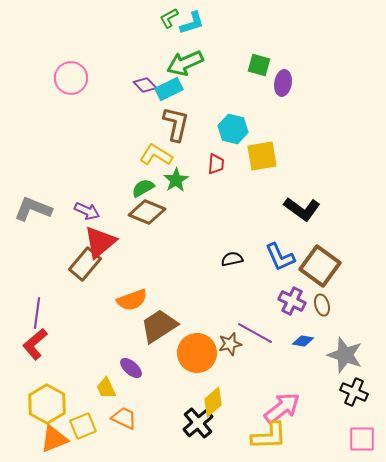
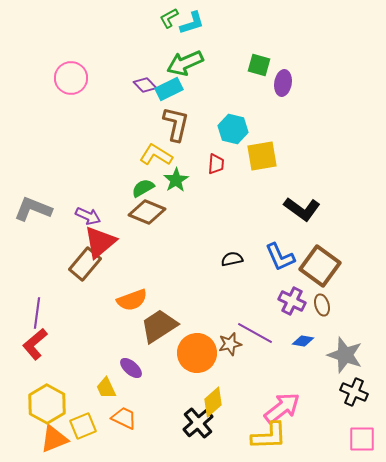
purple arrow at (87, 211): moved 1 px right, 5 px down
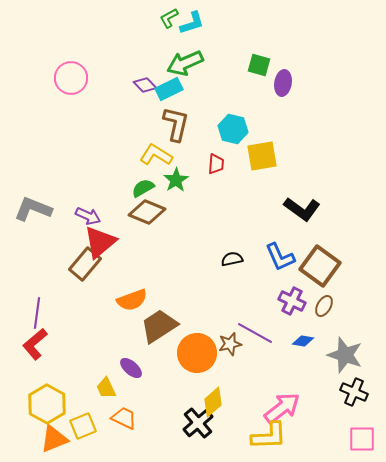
brown ellipse at (322, 305): moved 2 px right, 1 px down; rotated 45 degrees clockwise
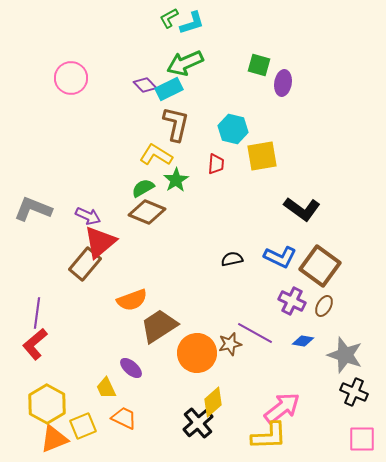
blue L-shape at (280, 257): rotated 40 degrees counterclockwise
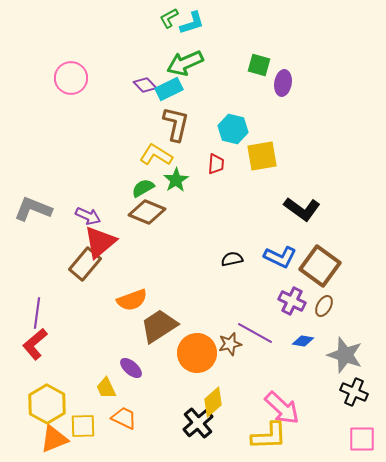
pink arrow at (282, 408): rotated 81 degrees clockwise
yellow square at (83, 426): rotated 20 degrees clockwise
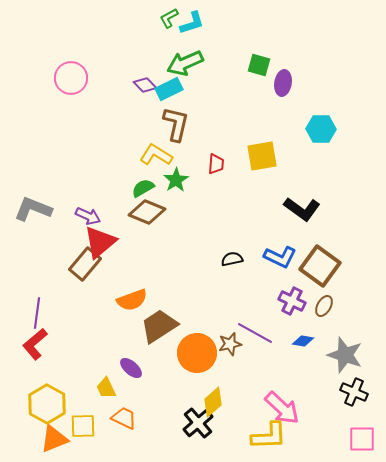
cyan hexagon at (233, 129): moved 88 px right; rotated 12 degrees counterclockwise
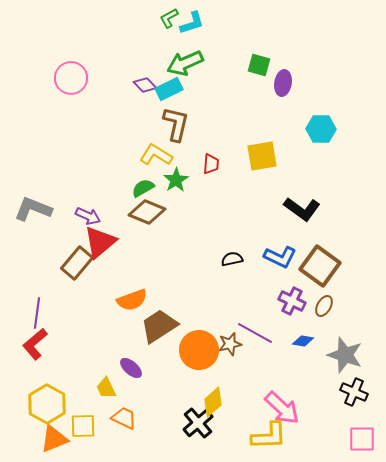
red trapezoid at (216, 164): moved 5 px left
brown rectangle at (85, 264): moved 8 px left, 1 px up
orange circle at (197, 353): moved 2 px right, 3 px up
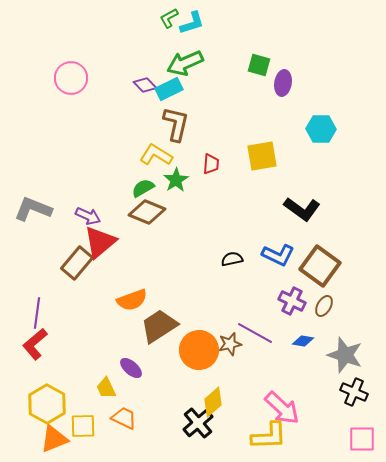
blue L-shape at (280, 257): moved 2 px left, 2 px up
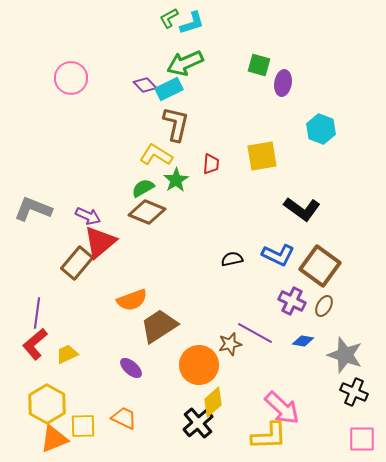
cyan hexagon at (321, 129): rotated 20 degrees clockwise
orange circle at (199, 350): moved 15 px down
yellow trapezoid at (106, 388): moved 39 px left, 34 px up; rotated 90 degrees clockwise
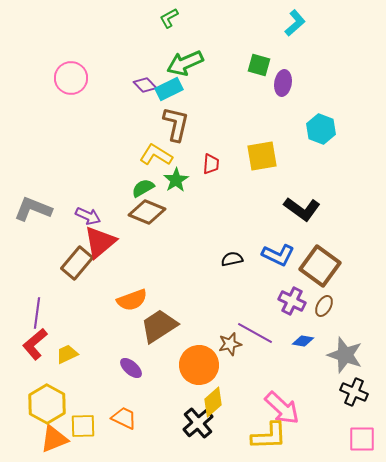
cyan L-shape at (192, 23): moved 103 px right; rotated 24 degrees counterclockwise
